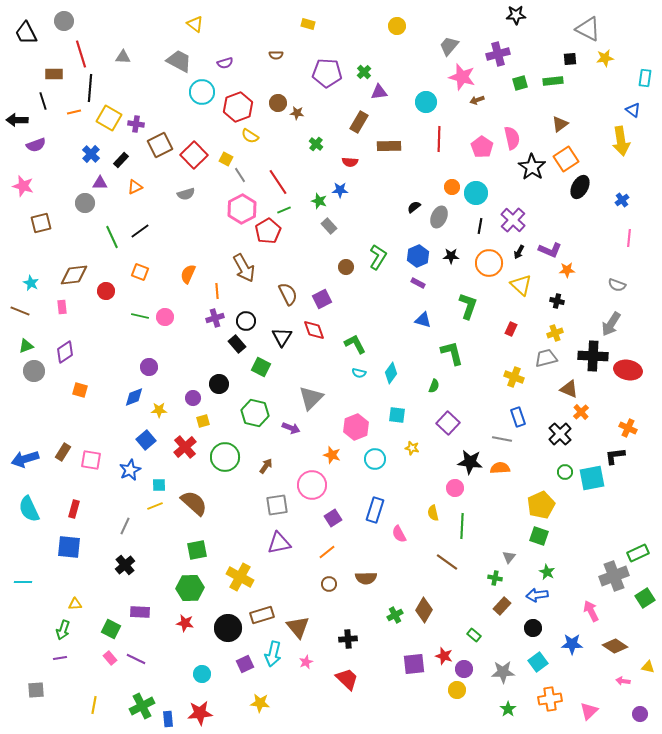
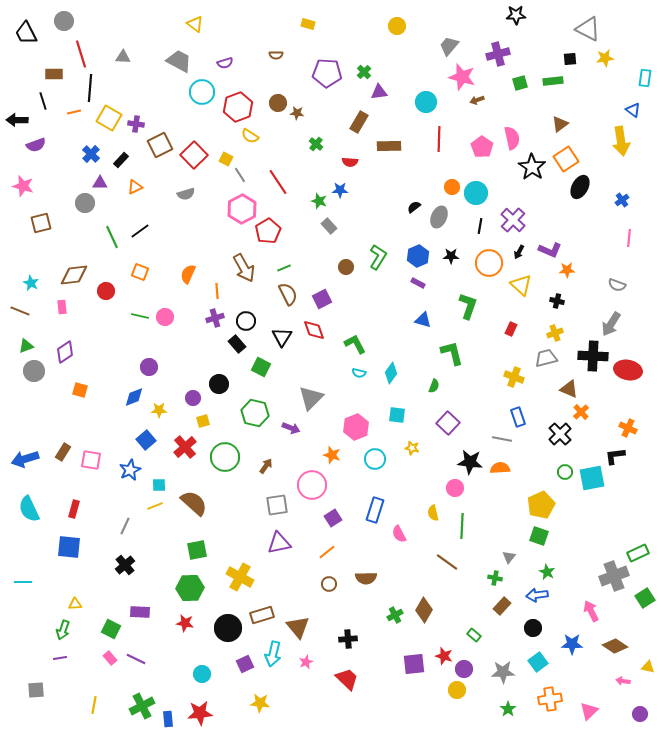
green line at (284, 210): moved 58 px down
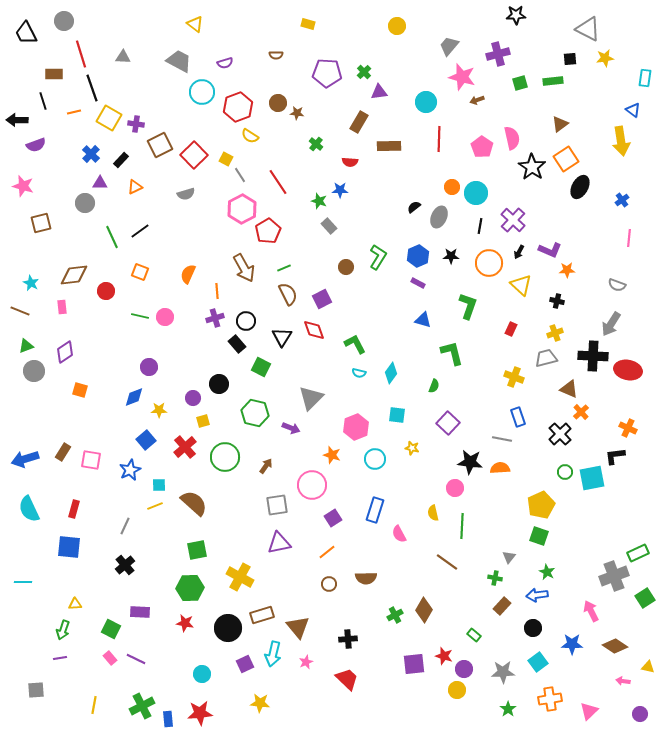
black line at (90, 88): moved 2 px right; rotated 24 degrees counterclockwise
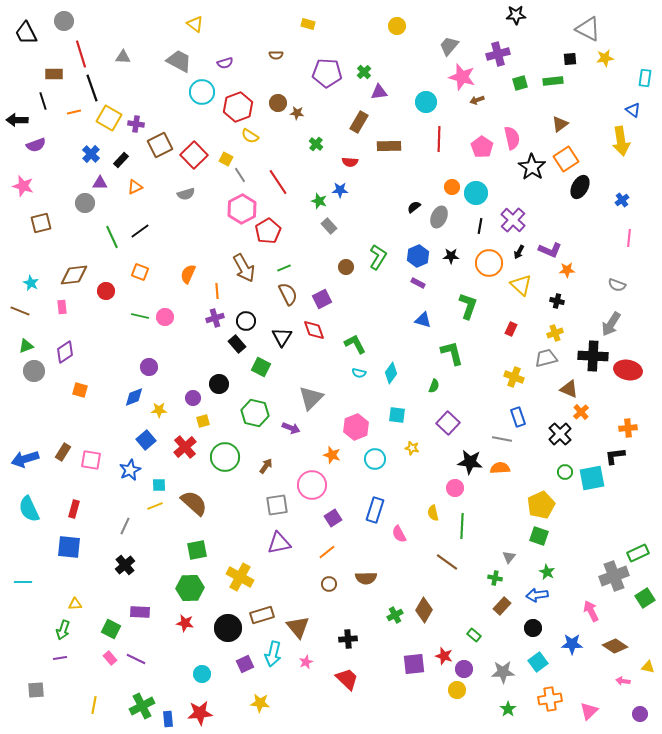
orange cross at (628, 428): rotated 30 degrees counterclockwise
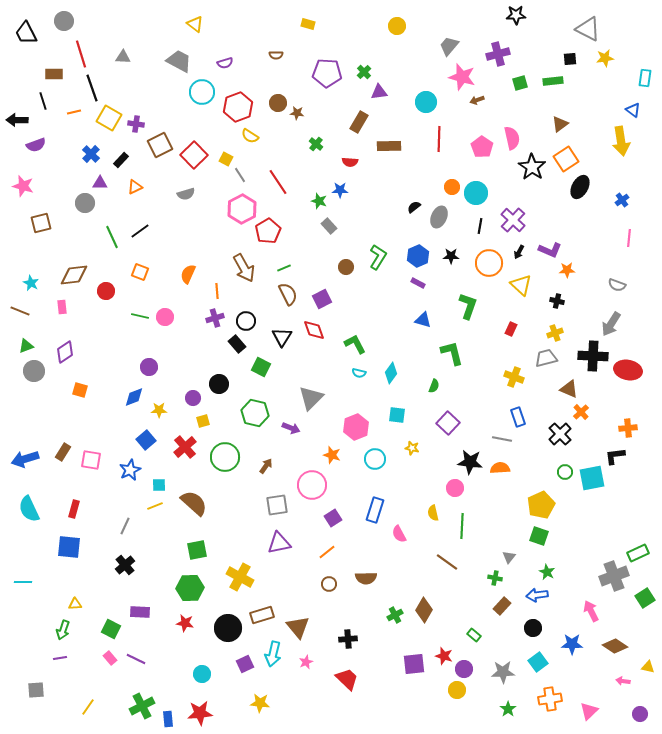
yellow line at (94, 705): moved 6 px left, 2 px down; rotated 24 degrees clockwise
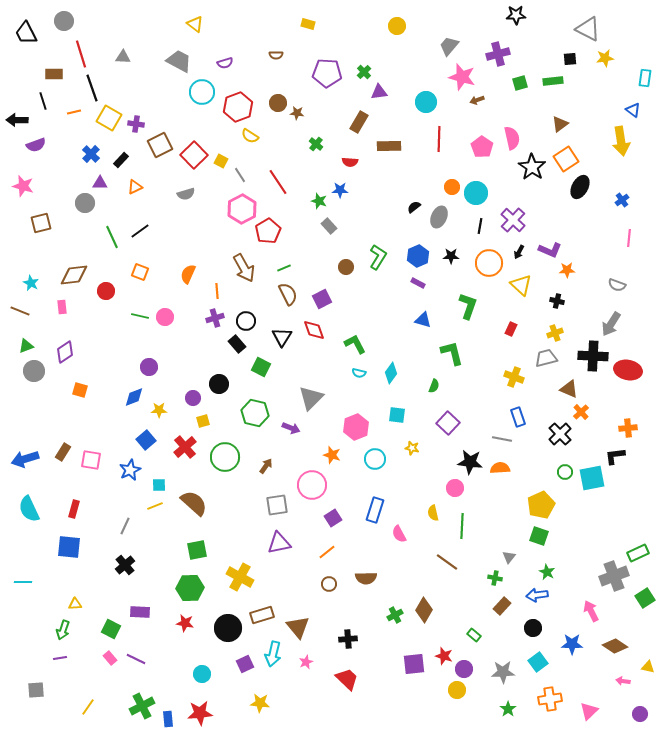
yellow square at (226, 159): moved 5 px left, 2 px down
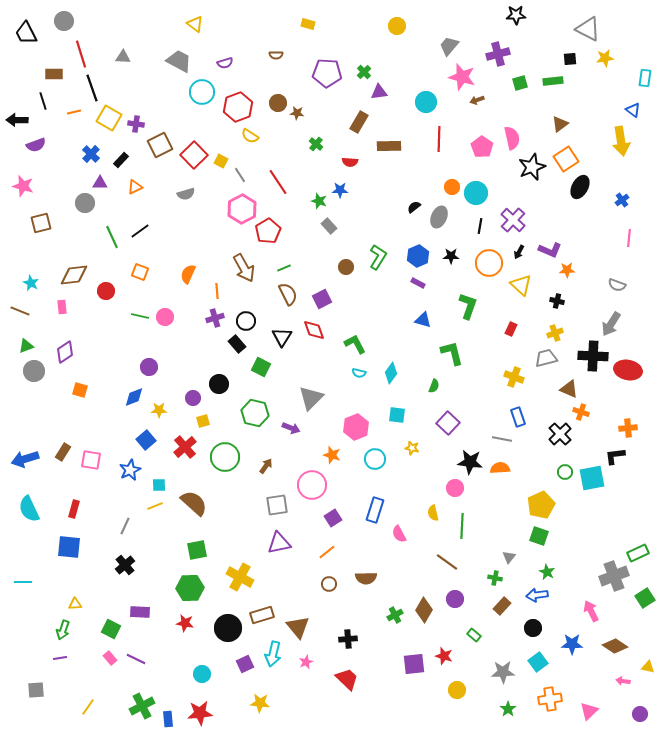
black star at (532, 167): rotated 16 degrees clockwise
orange cross at (581, 412): rotated 28 degrees counterclockwise
purple circle at (464, 669): moved 9 px left, 70 px up
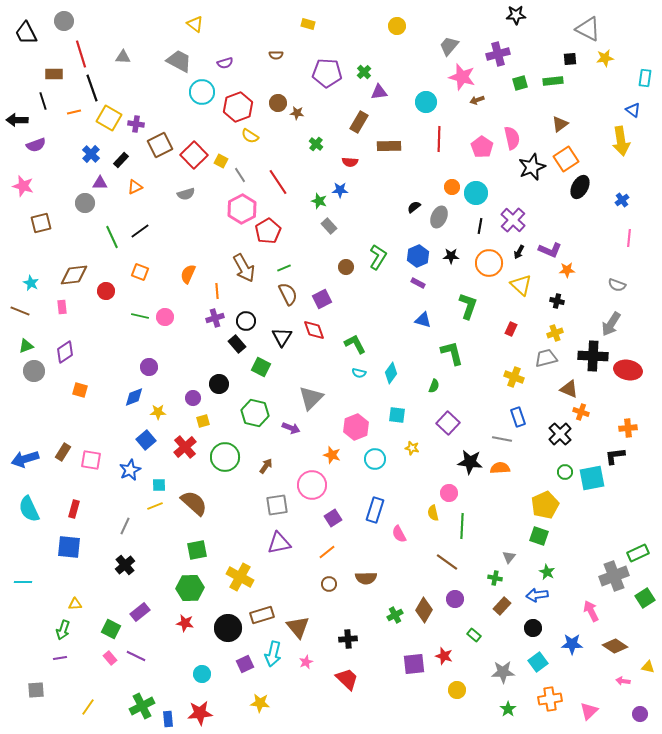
yellow star at (159, 410): moved 1 px left, 2 px down
pink circle at (455, 488): moved 6 px left, 5 px down
yellow pentagon at (541, 505): moved 4 px right
purple rectangle at (140, 612): rotated 42 degrees counterclockwise
purple line at (136, 659): moved 3 px up
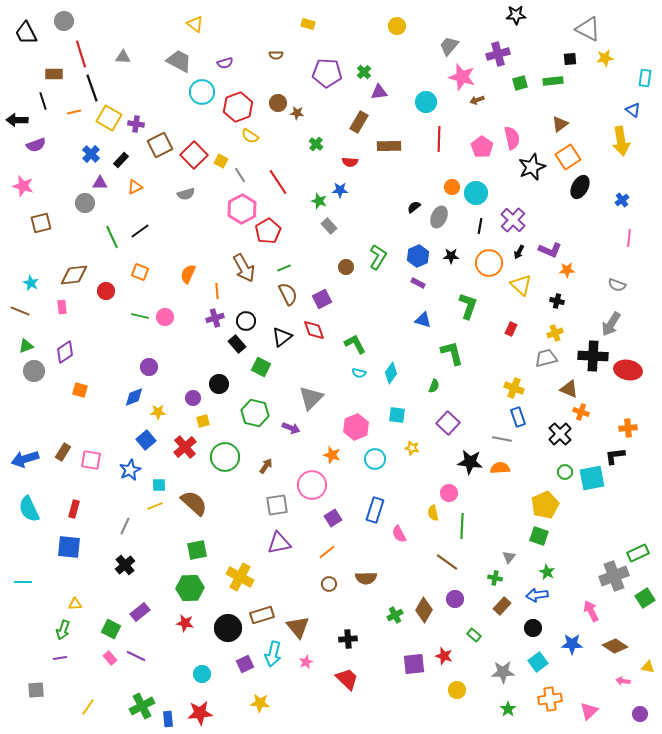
orange square at (566, 159): moved 2 px right, 2 px up
black triangle at (282, 337): rotated 20 degrees clockwise
yellow cross at (514, 377): moved 11 px down
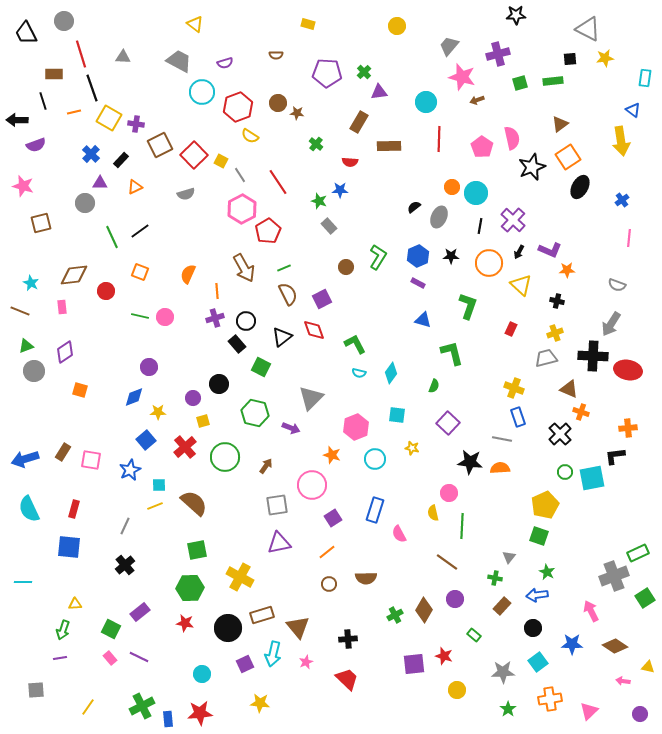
purple line at (136, 656): moved 3 px right, 1 px down
